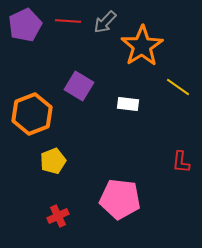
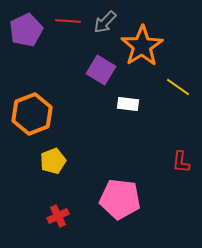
purple pentagon: moved 1 px right, 5 px down
purple square: moved 22 px right, 16 px up
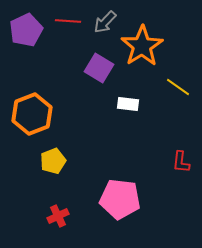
purple square: moved 2 px left, 2 px up
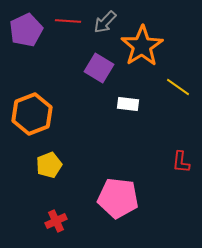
yellow pentagon: moved 4 px left, 4 px down
pink pentagon: moved 2 px left, 1 px up
red cross: moved 2 px left, 5 px down
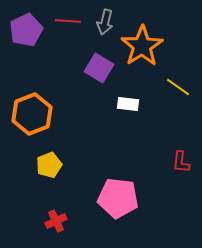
gray arrow: rotated 30 degrees counterclockwise
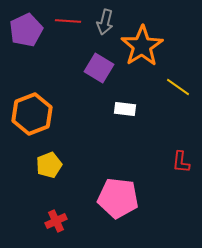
white rectangle: moved 3 px left, 5 px down
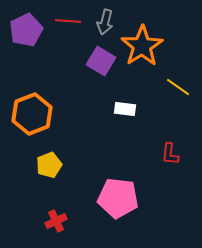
purple square: moved 2 px right, 7 px up
red L-shape: moved 11 px left, 8 px up
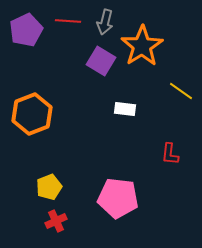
yellow line: moved 3 px right, 4 px down
yellow pentagon: moved 22 px down
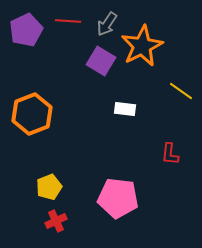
gray arrow: moved 2 px right, 2 px down; rotated 20 degrees clockwise
orange star: rotated 6 degrees clockwise
